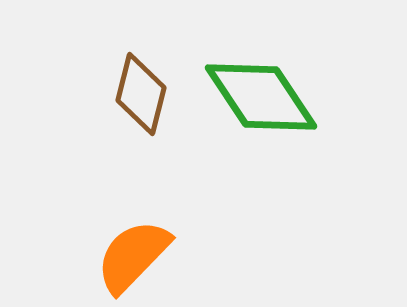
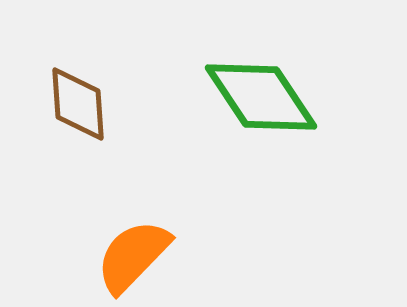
brown diamond: moved 63 px left, 10 px down; rotated 18 degrees counterclockwise
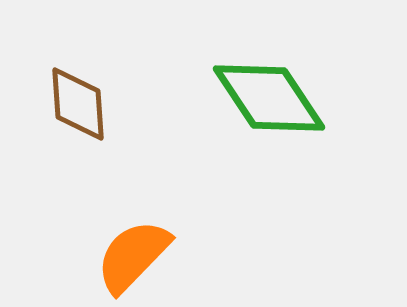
green diamond: moved 8 px right, 1 px down
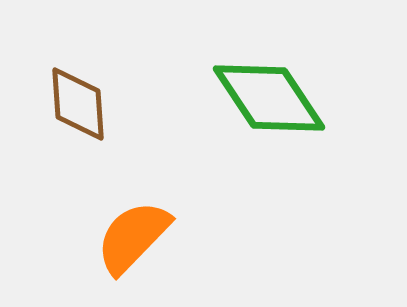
orange semicircle: moved 19 px up
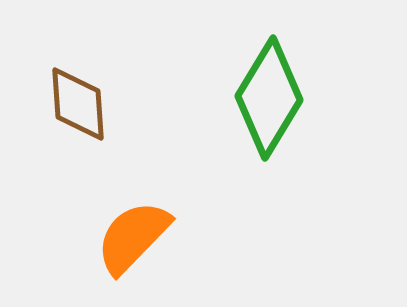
green diamond: rotated 65 degrees clockwise
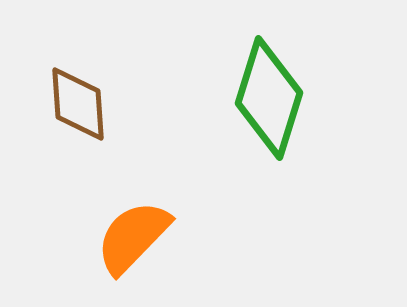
green diamond: rotated 14 degrees counterclockwise
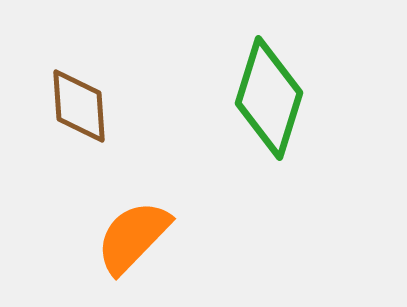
brown diamond: moved 1 px right, 2 px down
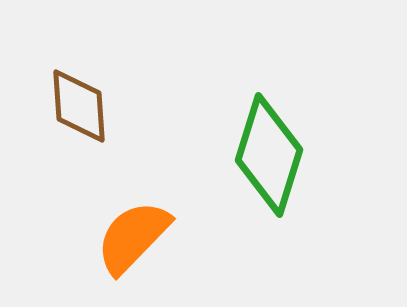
green diamond: moved 57 px down
